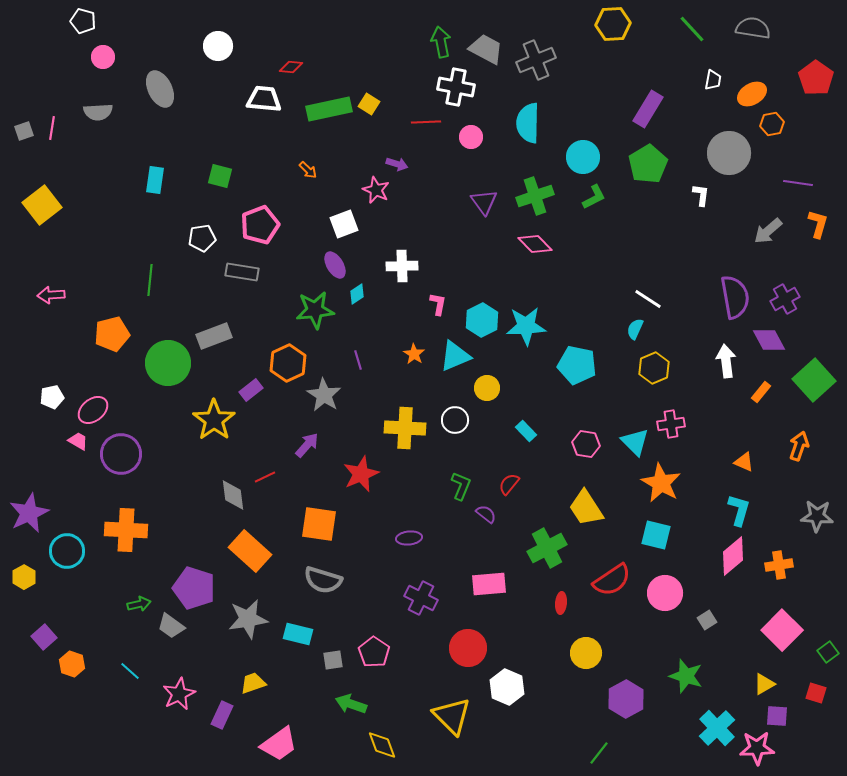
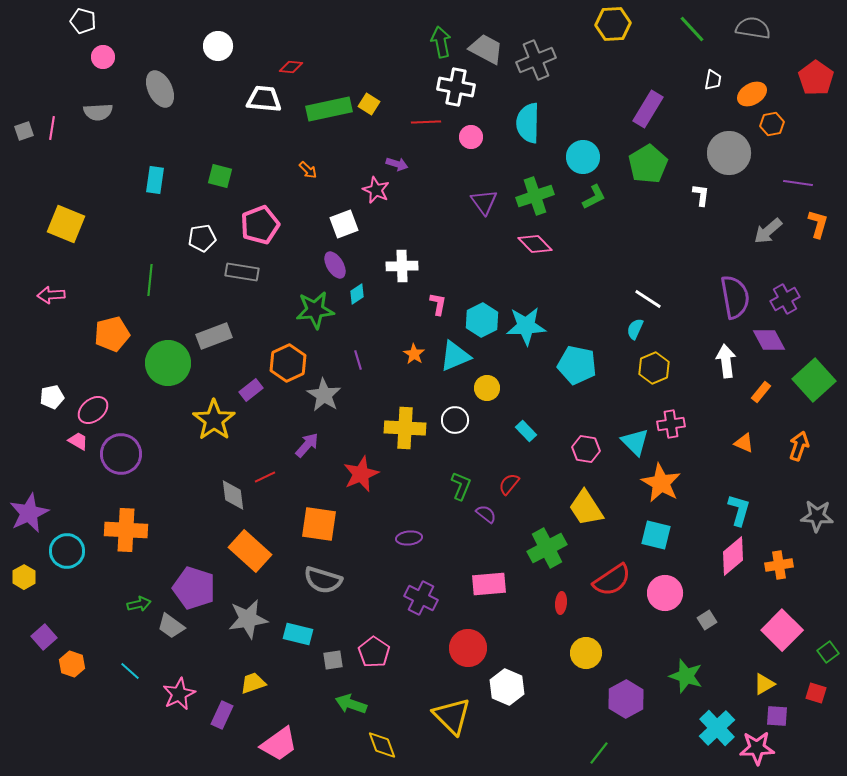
yellow square at (42, 205): moved 24 px right, 19 px down; rotated 30 degrees counterclockwise
pink hexagon at (586, 444): moved 5 px down
orange triangle at (744, 462): moved 19 px up
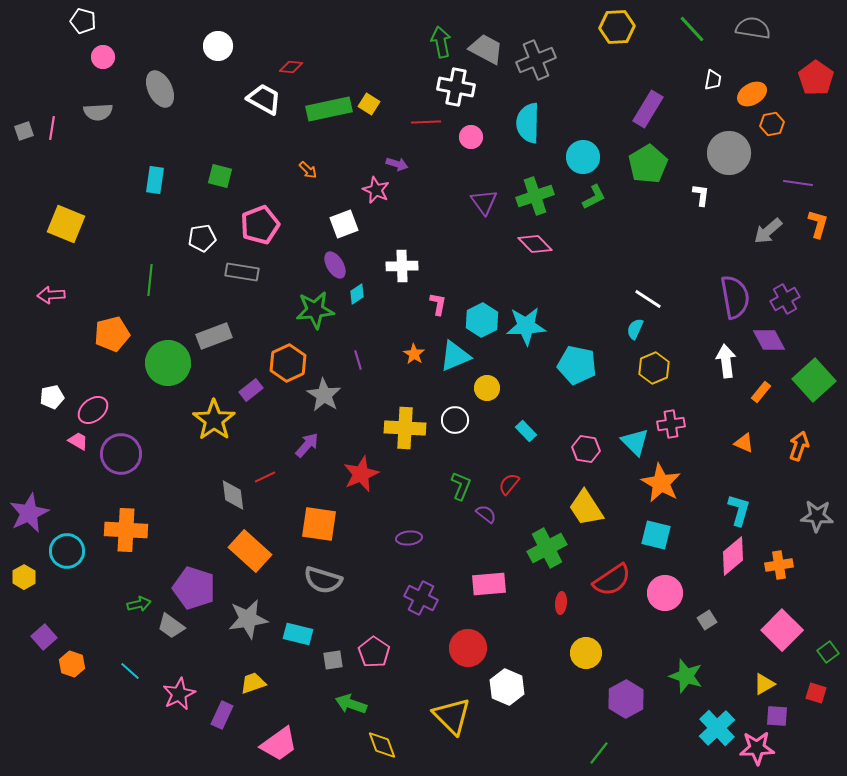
yellow hexagon at (613, 24): moved 4 px right, 3 px down
white trapezoid at (264, 99): rotated 24 degrees clockwise
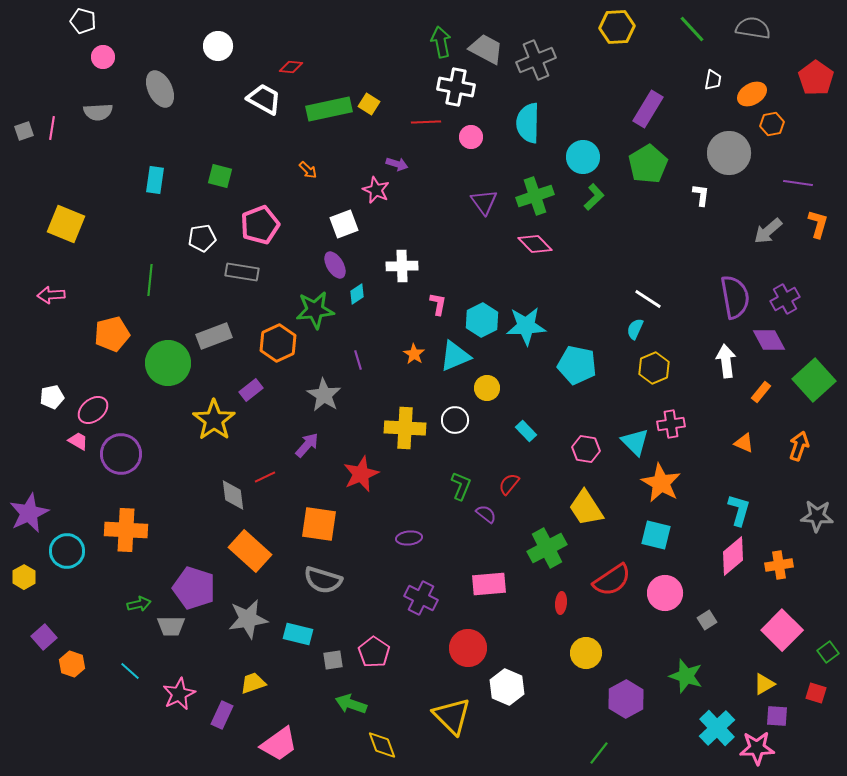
green L-shape at (594, 197): rotated 16 degrees counterclockwise
orange hexagon at (288, 363): moved 10 px left, 20 px up
gray trapezoid at (171, 626): rotated 36 degrees counterclockwise
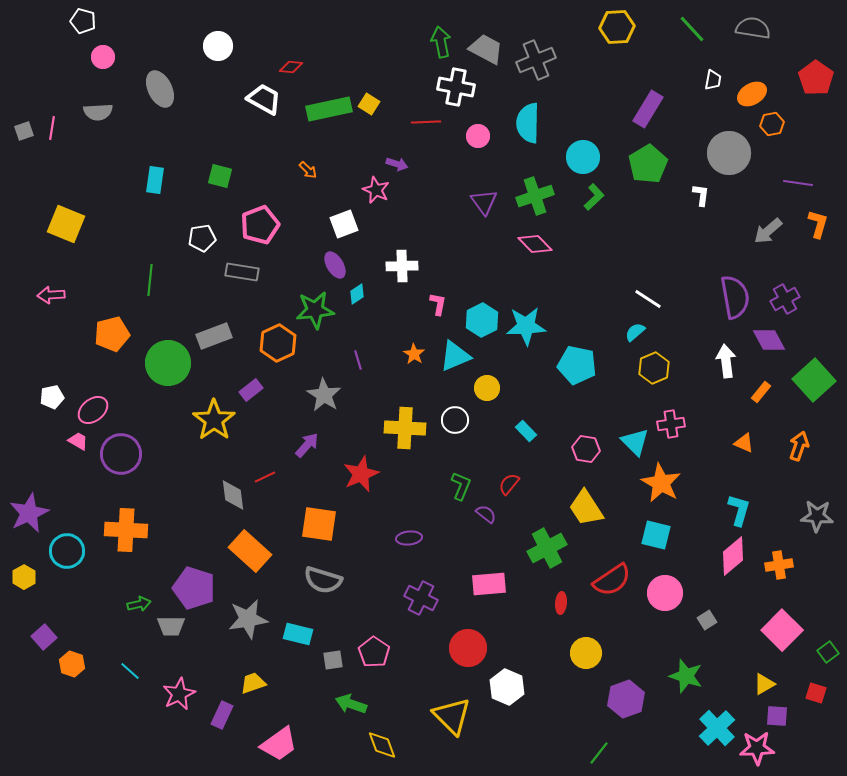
pink circle at (471, 137): moved 7 px right, 1 px up
cyan semicircle at (635, 329): moved 3 px down; rotated 25 degrees clockwise
purple hexagon at (626, 699): rotated 9 degrees clockwise
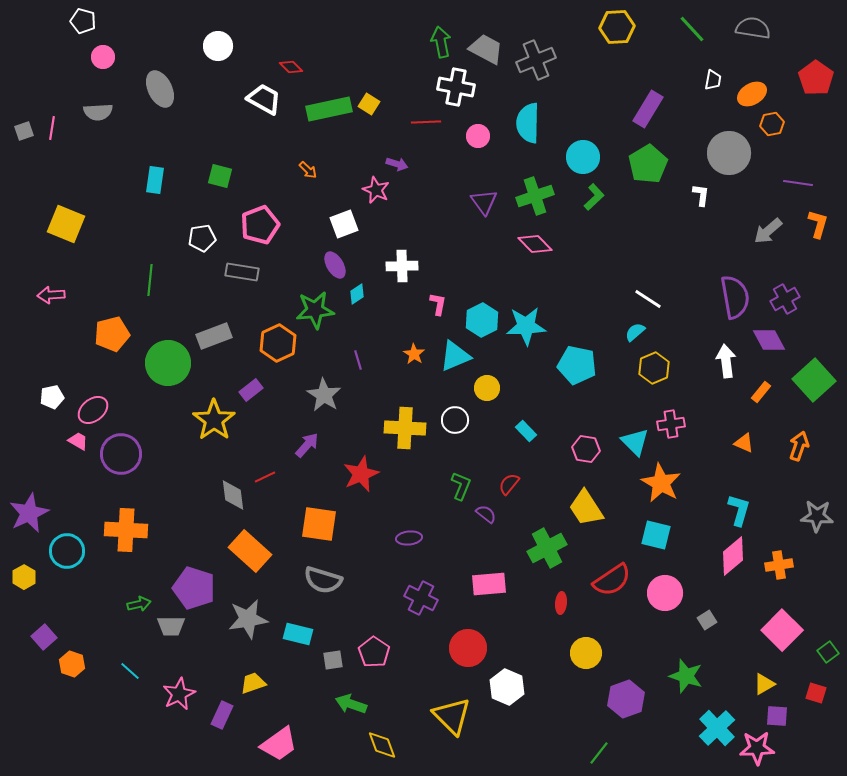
red diamond at (291, 67): rotated 40 degrees clockwise
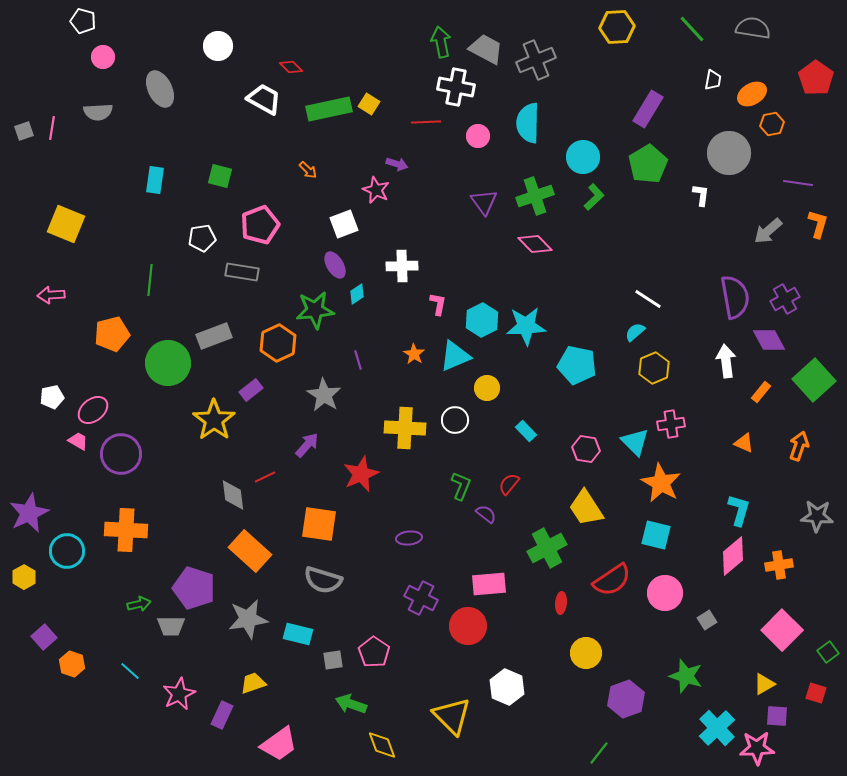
red circle at (468, 648): moved 22 px up
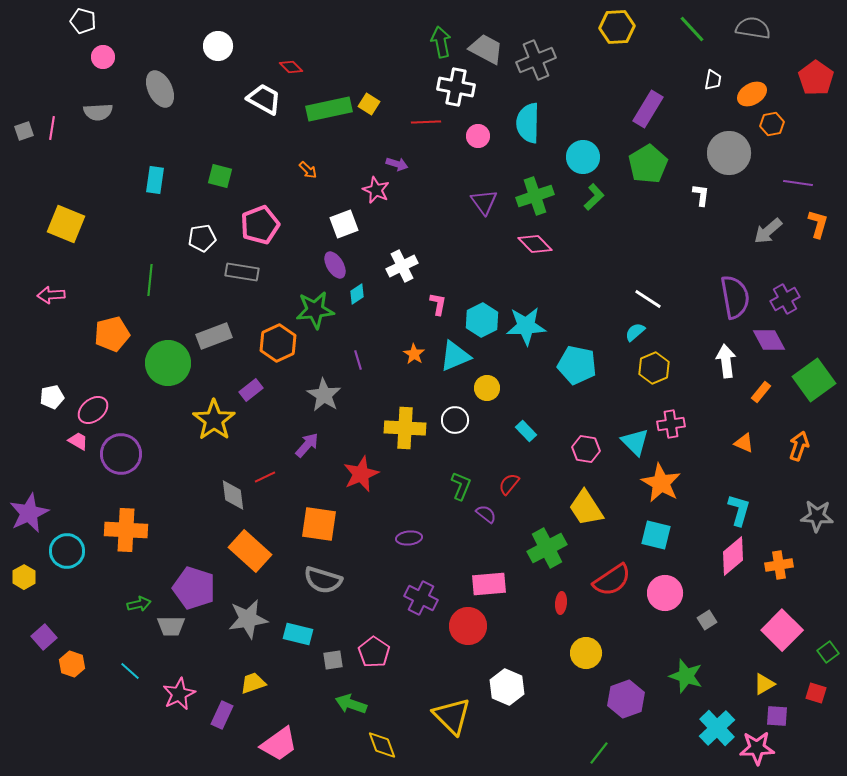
white cross at (402, 266): rotated 24 degrees counterclockwise
green square at (814, 380): rotated 6 degrees clockwise
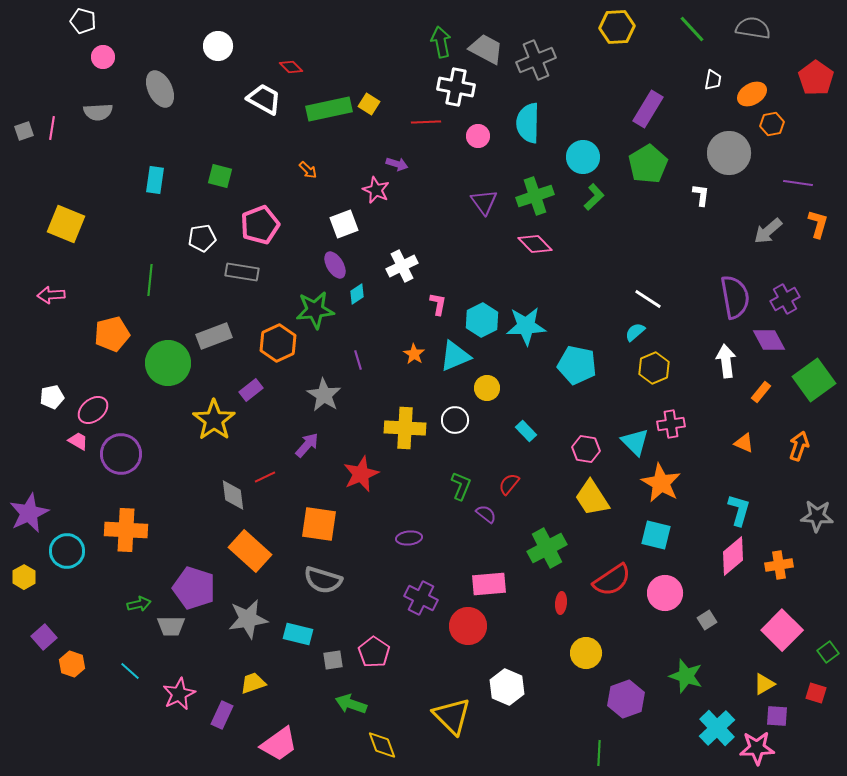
yellow trapezoid at (586, 508): moved 6 px right, 10 px up
green line at (599, 753): rotated 35 degrees counterclockwise
